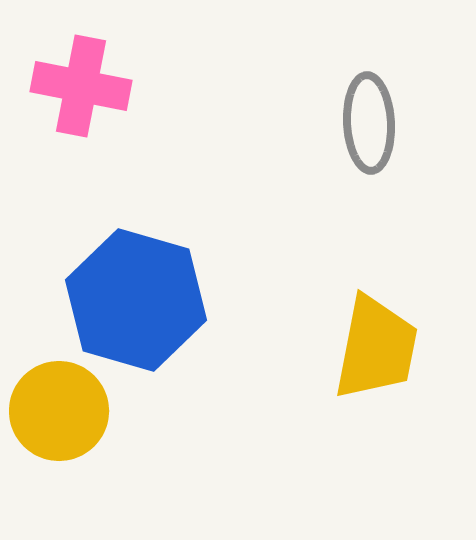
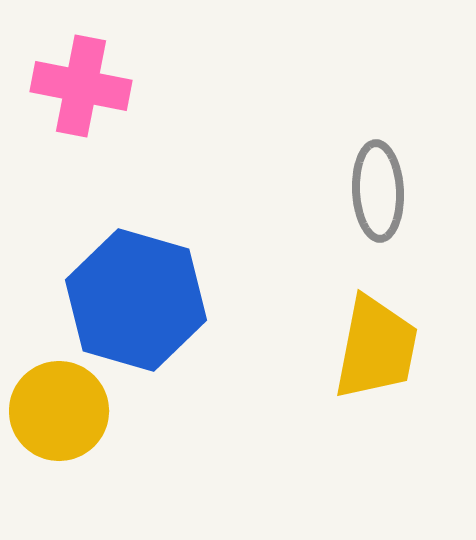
gray ellipse: moved 9 px right, 68 px down
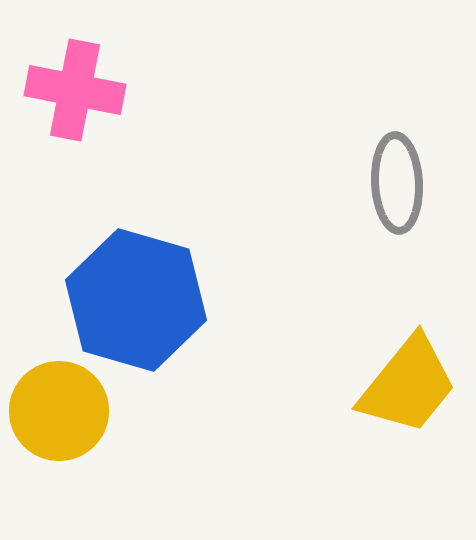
pink cross: moved 6 px left, 4 px down
gray ellipse: moved 19 px right, 8 px up
yellow trapezoid: moved 32 px right, 37 px down; rotated 28 degrees clockwise
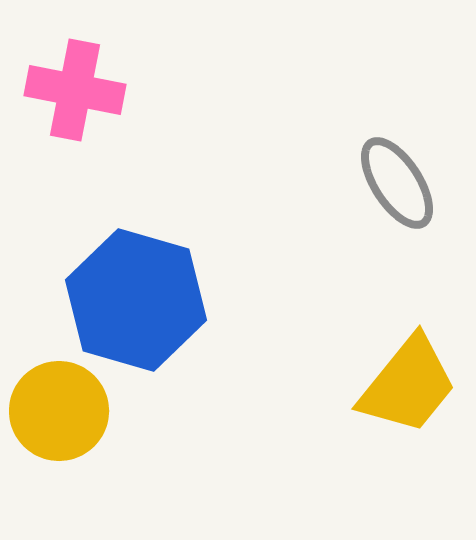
gray ellipse: rotated 30 degrees counterclockwise
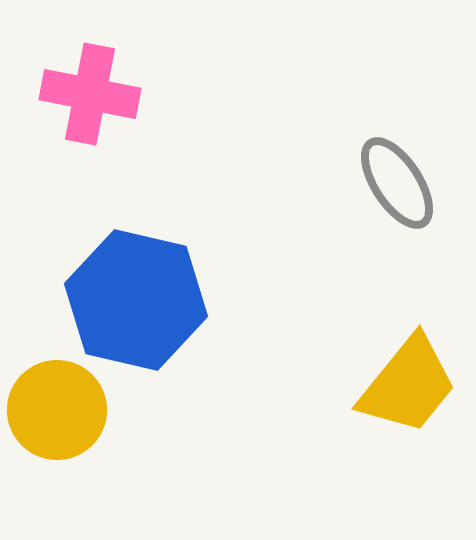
pink cross: moved 15 px right, 4 px down
blue hexagon: rotated 3 degrees counterclockwise
yellow circle: moved 2 px left, 1 px up
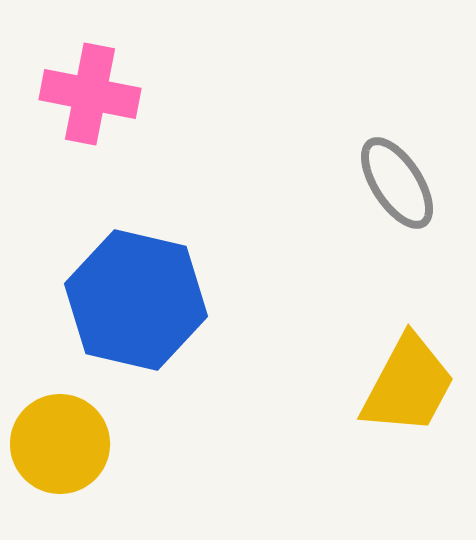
yellow trapezoid: rotated 11 degrees counterclockwise
yellow circle: moved 3 px right, 34 px down
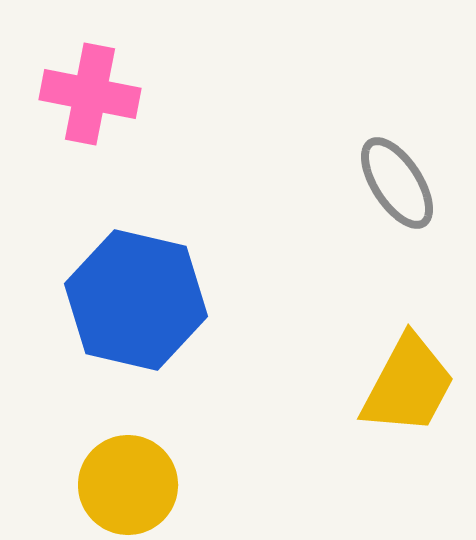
yellow circle: moved 68 px right, 41 px down
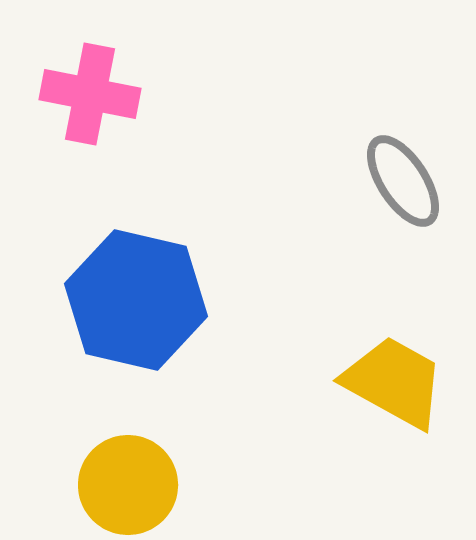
gray ellipse: moved 6 px right, 2 px up
yellow trapezoid: moved 14 px left, 3 px up; rotated 89 degrees counterclockwise
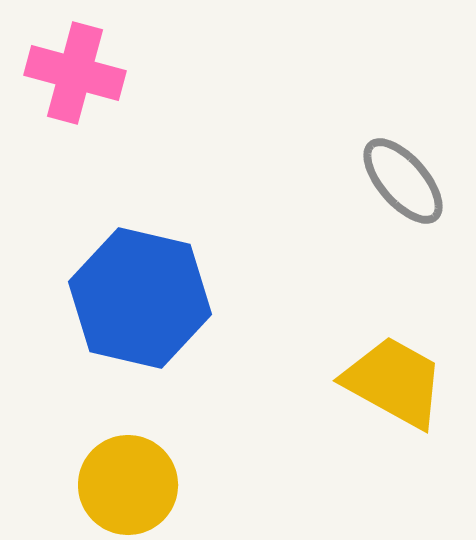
pink cross: moved 15 px left, 21 px up; rotated 4 degrees clockwise
gray ellipse: rotated 8 degrees counterclockwise
blue hexagon: moved 4 px right, 2 px up
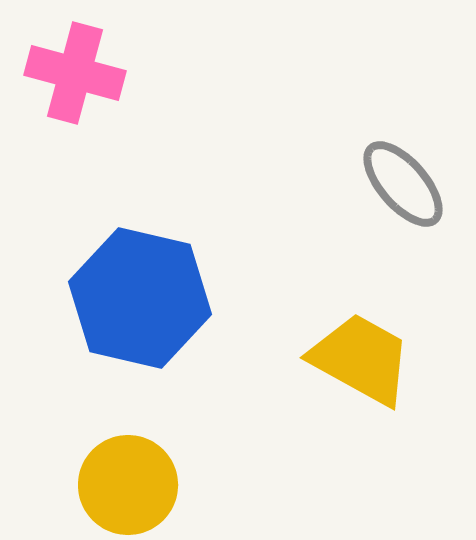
gray ellipse: moved 3 px down
yellow trapezoid: moved 33 px left, 23 px up
